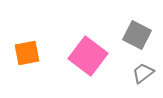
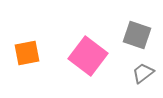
gray square: rotated 8 degrees counterclockwise
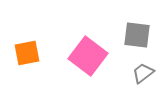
gray square: rotated 12 degrees counterclockwise
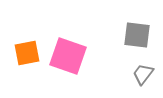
pink square: moved 20 px left; rotated 18 degrees counterclockwise
gray trapezoid: moved 1 px down; rotated 15 degrees counterclockwise
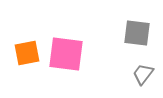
gray square: moved 2 px up
pink square: moved 2 px left, 2 px up; rotated 12 degrees counterclockwise
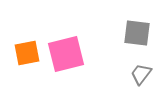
pink square: rotated 21 degrees counterclockwise
gray trapezoid: moved 2 px left
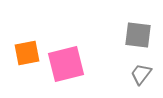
gray square: moved 1 px right, 2 px down
pink square: moved 10 px down
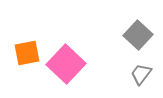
gray square: rotated 36 degrees clockwise
pink square: rotated 33 degrees counterclockwise
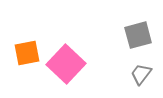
gray square: rotated 32 degrees clockwise
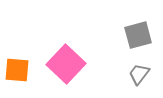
orange square: moved 10 px left, 17 px down; rotated 16 degrees clockwise
gray trapezoid: moved 2 px left
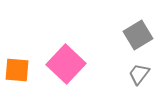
gray square: rotated 16 degrees counterclockwise
